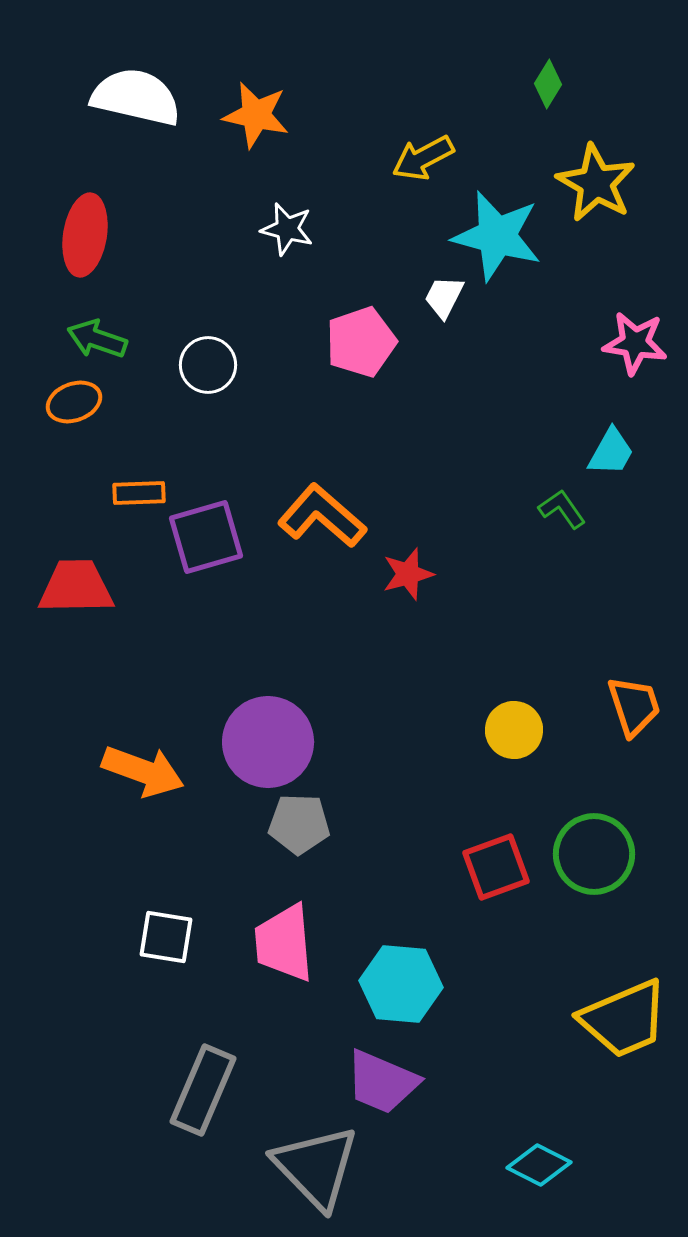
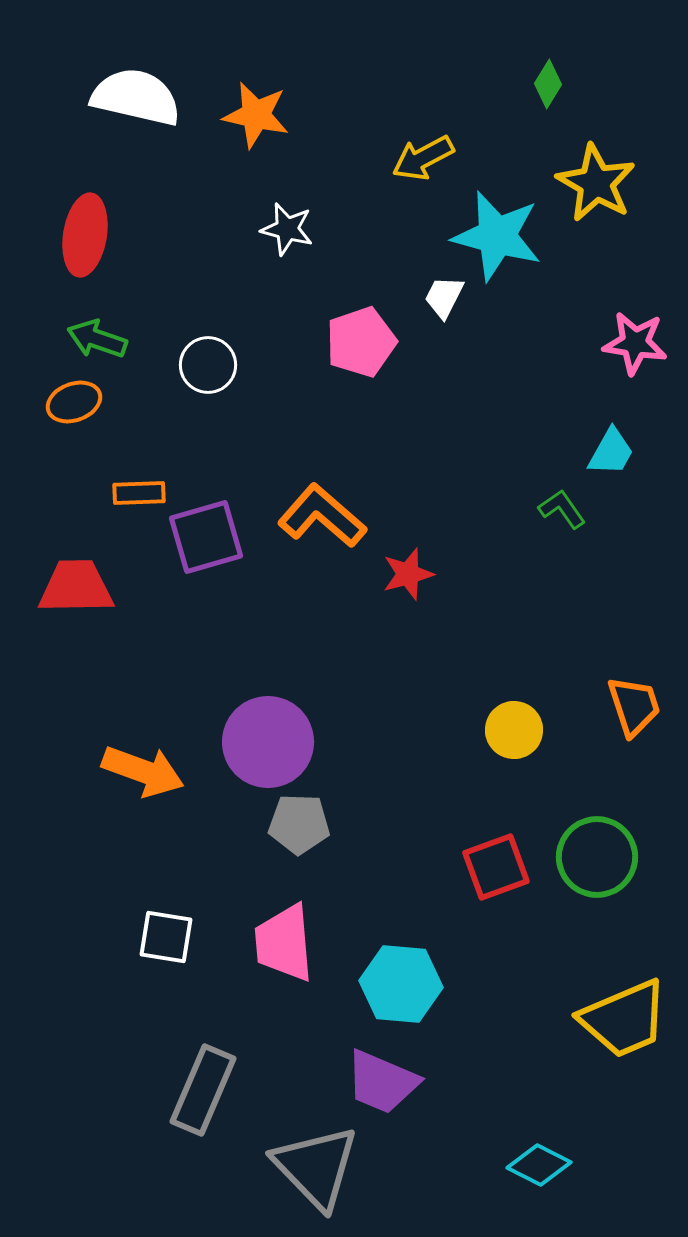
green circle: moved 3 px right, 3 px down
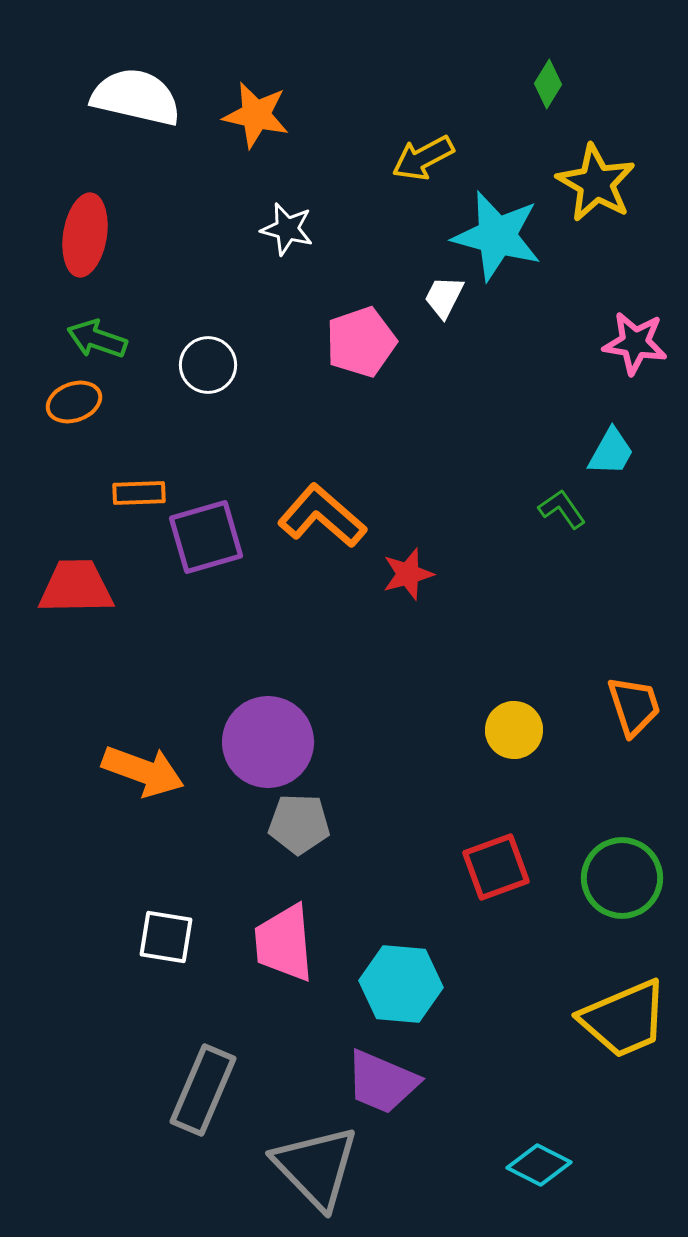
green circle: moved 25 px right, 21 px down
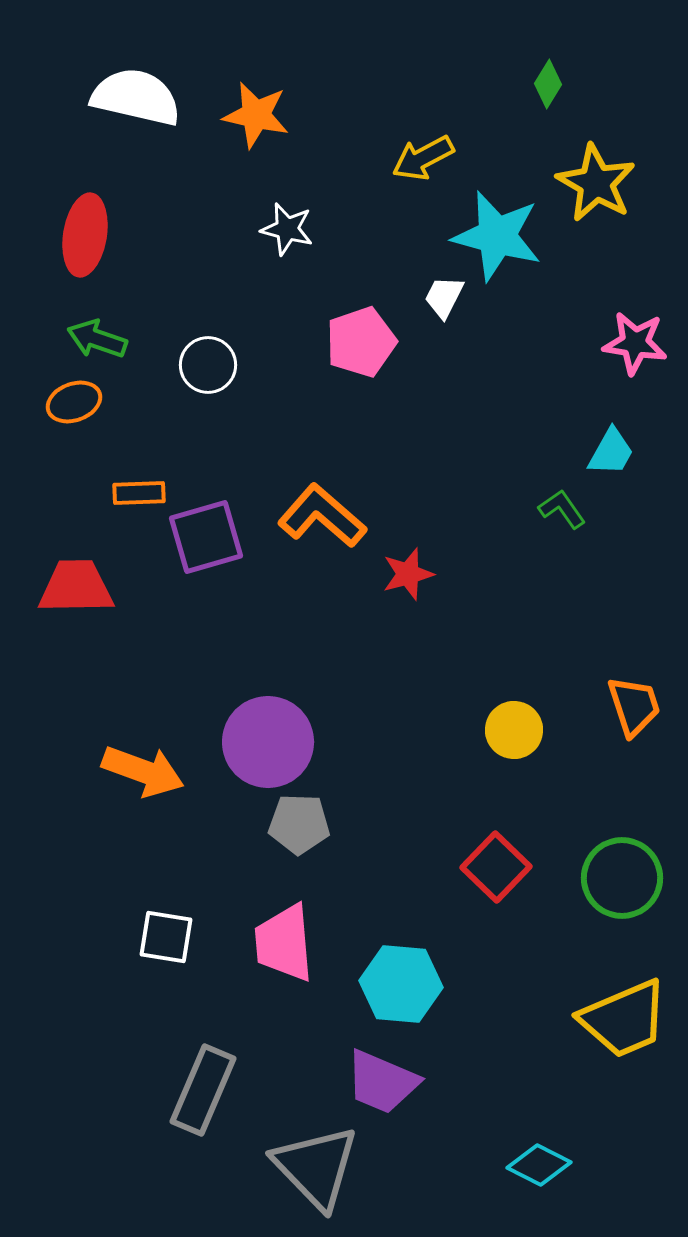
red square: rotated 26 degrees counterclockwise
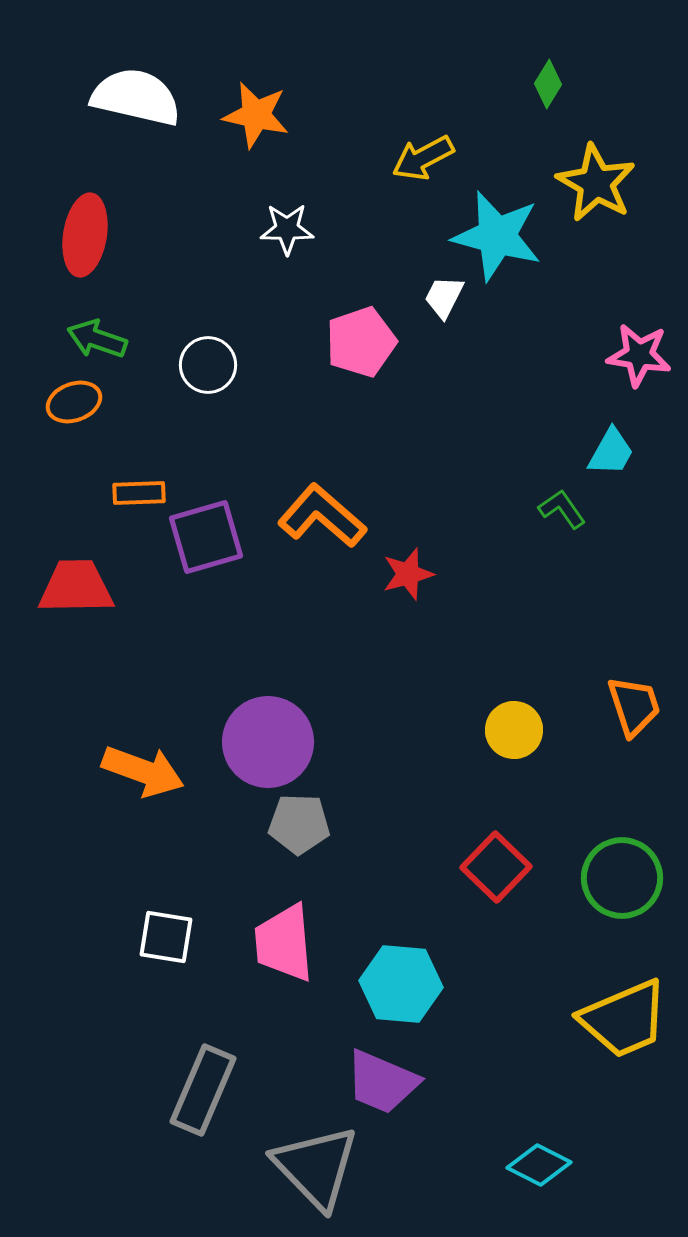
white star: rotated 14 degrees counterclockwise
pink star: moved 4 px right, 12 px down
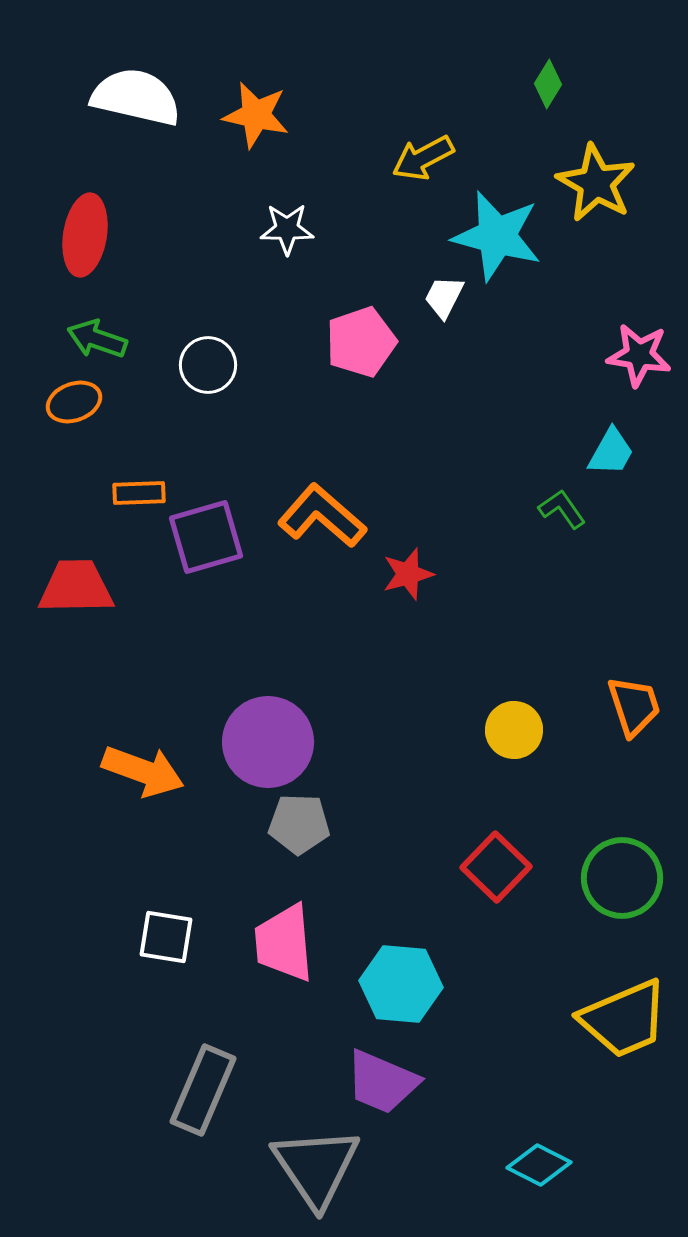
gray triangle: rotated 10 degrees clockwise
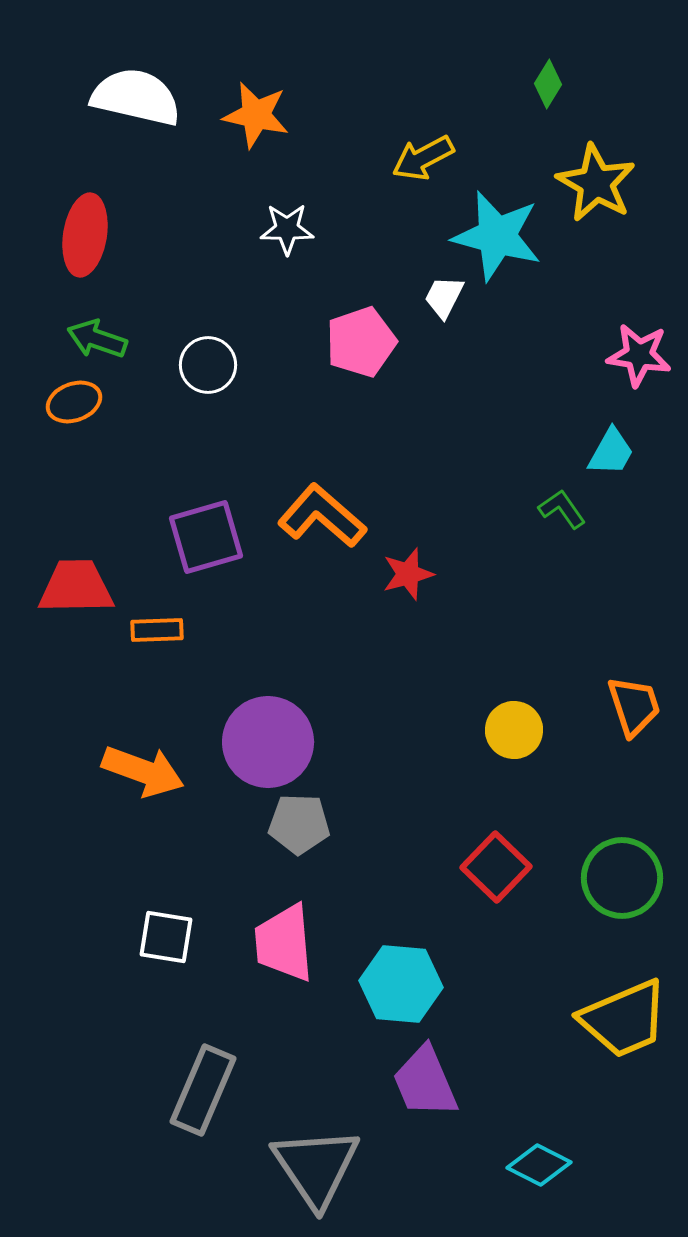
orange rectangle: moved 18 px right, 137 px down
purple trapezoid: moved 43 px right; rotated 44 degrees clockwise
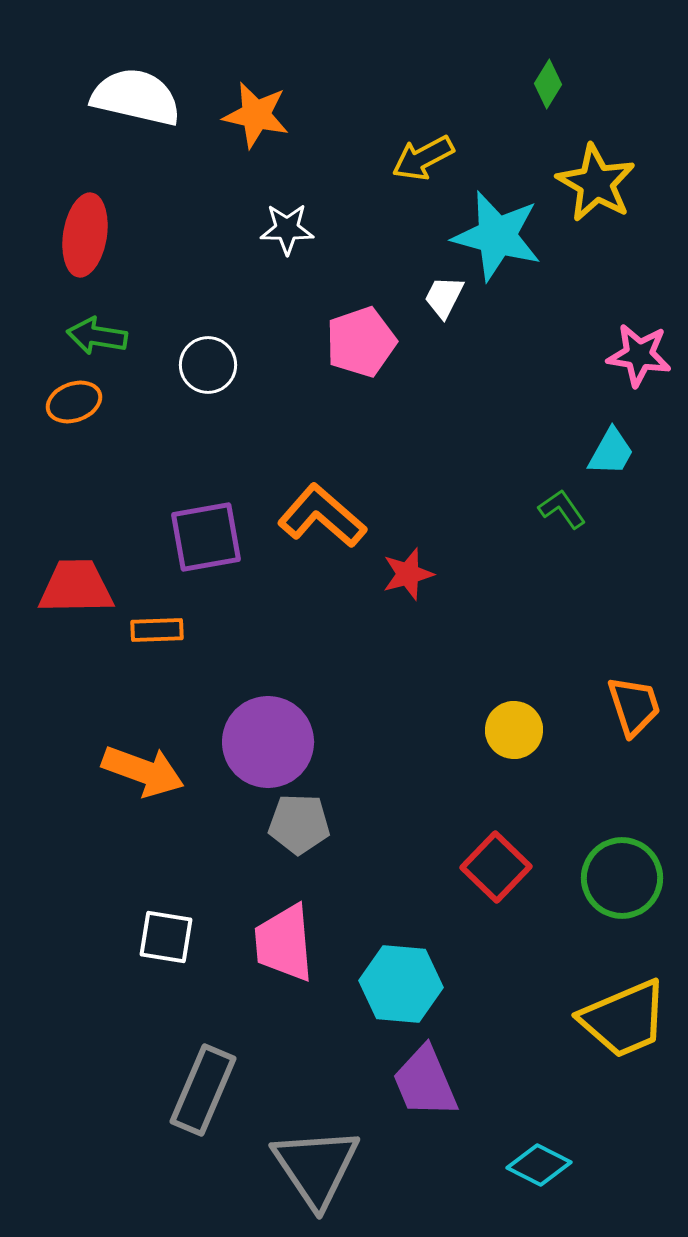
green arrow: moved 3 px up; rotated 10 degrees counterclockwise
purple square: rotated 6 degrees clockwise
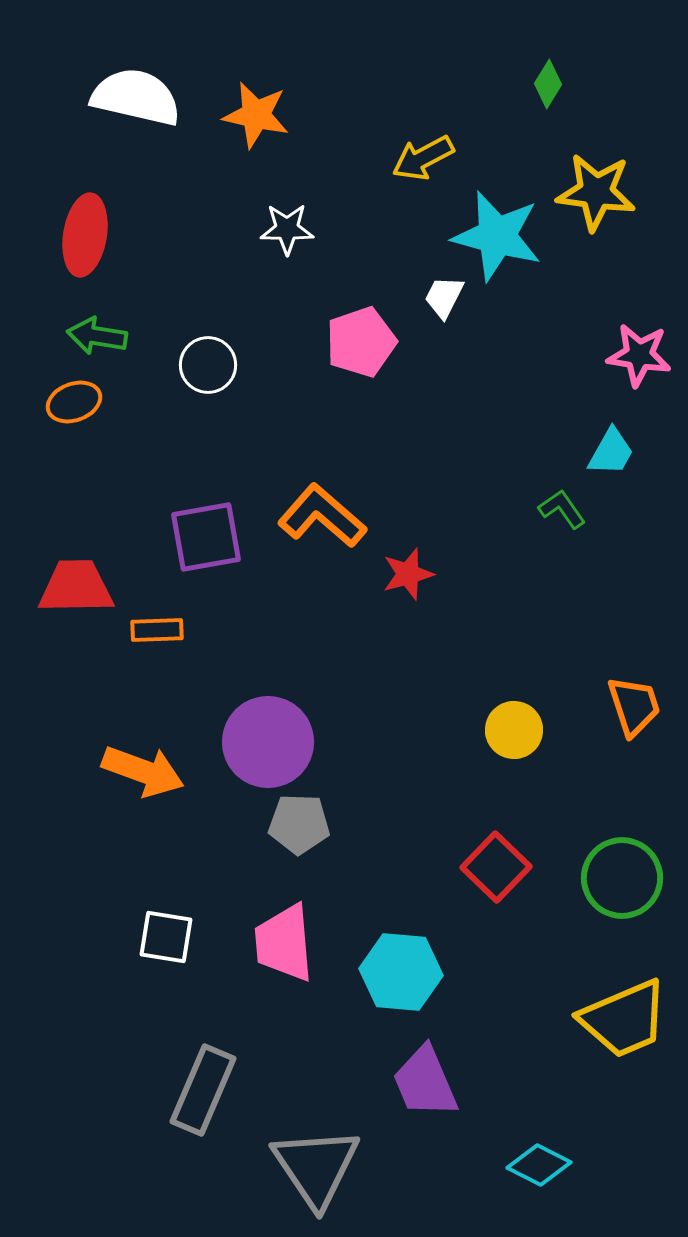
yellow star: moved 9 px down; rotated 22 degrees counterclockwise
cyan hexagon: moved 12 px up
